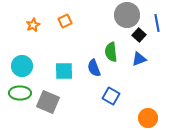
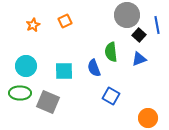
blue line: moved 2 px down
cyan circle: moved 4 px right
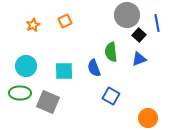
blue line: moved 2 px up
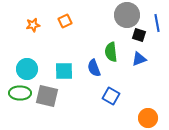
orange star: rotated 16 degrees clockwise
black square: rotated 24 degrees counterclockwise
cyan circle: moved 1 px right, 3 px down
gray square: moved 1 px left, 6 px up; rotated 10 degrees counterclockwise
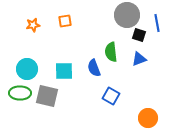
orange square: rotated 16 degrees clockwise
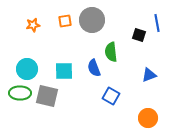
gray circle: moved 35 px left, 5 px down
blue triangle: moved 10 px right, 16 px down
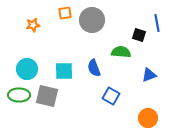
orange square: moved 8 px up
green semicircle: moved 10 px right; rotated 102 degrees clockwise
green ellipse: moved 1 px left, 2 px down
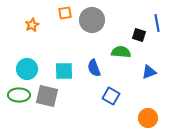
orange star: moved 1 px left; rotated 16 degrees counterclockwise
blue triangle: moved 3 px up
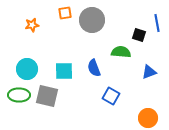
orange star: rotated 16 degrees clockwise
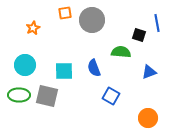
orange star: moved 1 px right, 3 px down; rotated 16 degrees counterclockwise
cyan circle: moved 2 px left, 4 px up
